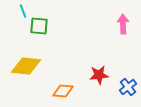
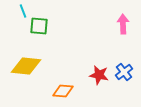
red star: rotated 18 degrees clockwise
blue cross: moved 4 px left, 15 px up
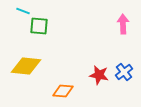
cyan line: rotated 48 degrees counterclockwise
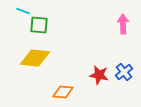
green square: moved 1 px up
yellow diamond: moved 9 px right, 8 px up
orange diamond: moved 1 px down
